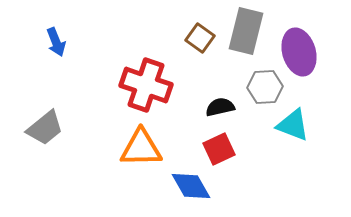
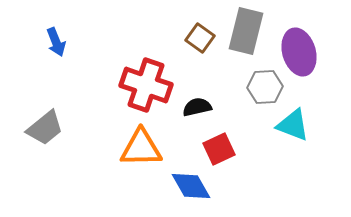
black semicircle: moved 23 px left
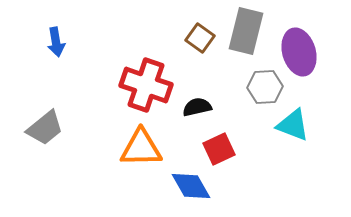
blue arrow: rotated 12 degrees clockwise
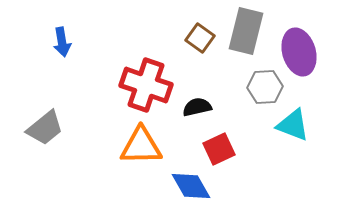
blue arrow: moved 6 px right
orange triangle: moved 2 px up
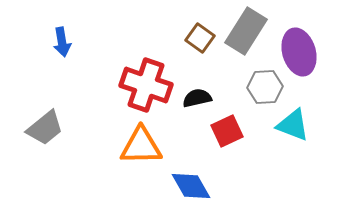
gray rectangle: rotated 18 degrees clockwise
black semicircle: moved 9 px up
red square: moved 8 px right, 18 px up
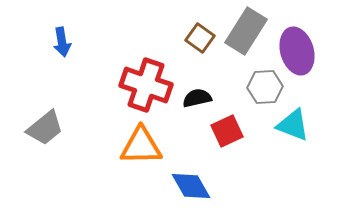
purple ellipse: moved 2 px left, 1 px up
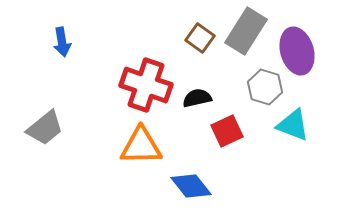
gray hexagon: rotated 20 degrees clockwise
blue diamond: rotated 9 degrees counterclockwise
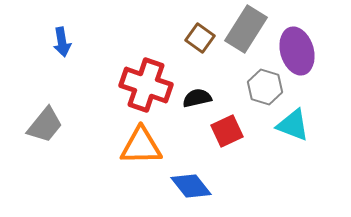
gray rectangle: moved 2 px up
gray trapezoid: moved 3 px up; rotated 12 degrees counterclockwise
